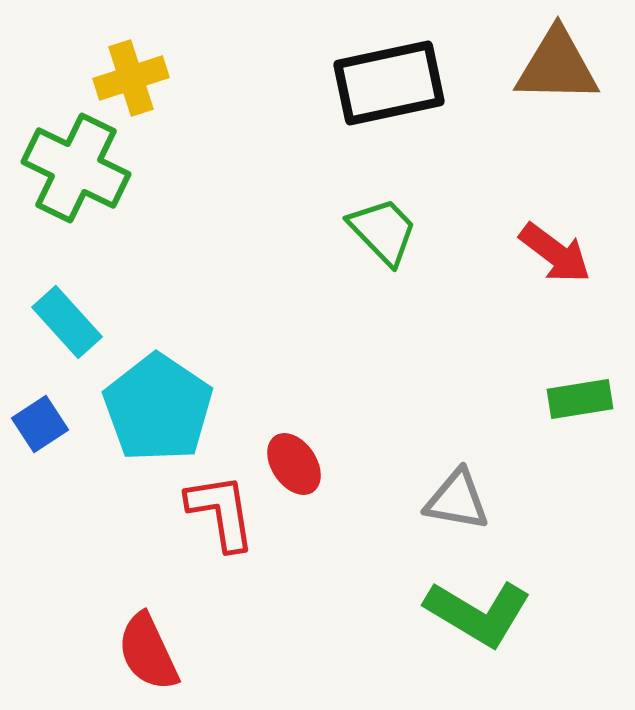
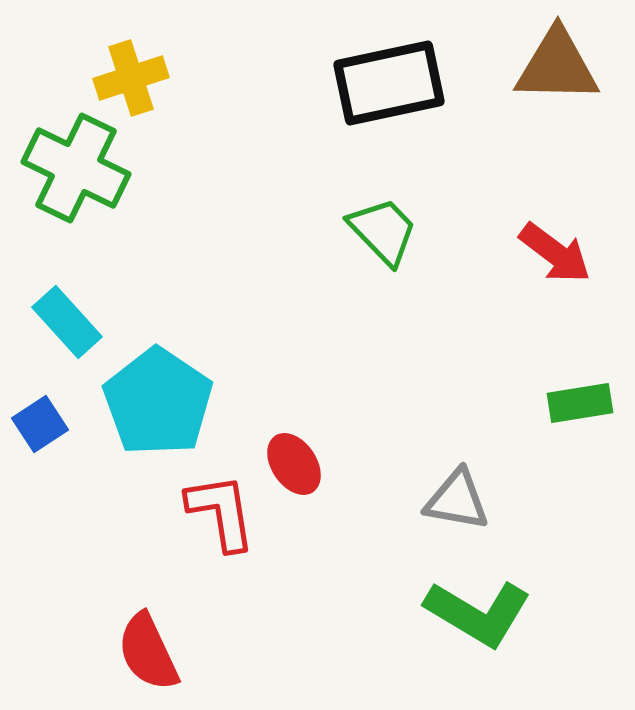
green rectangle: moved 4 px down
cyan pentagon: moved 6 px up
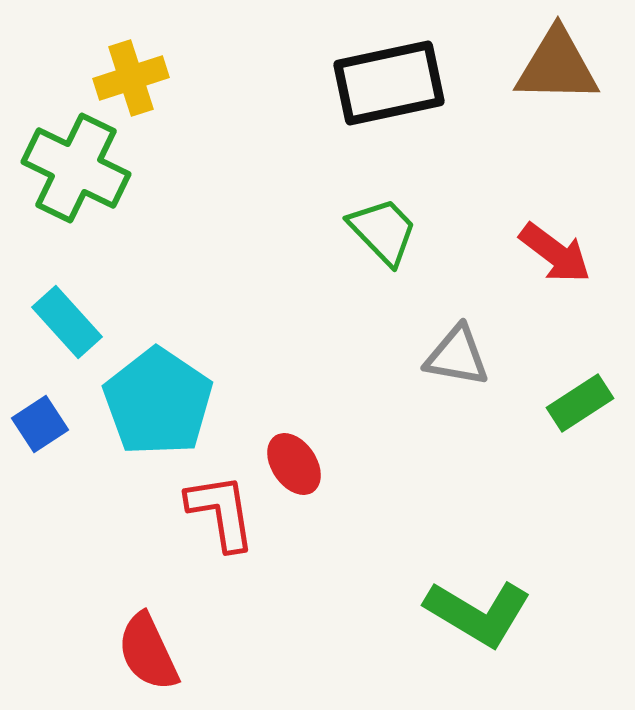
green rectangle: rotated 24 degrees counterclockwise
gray triangle: moved 144 px up
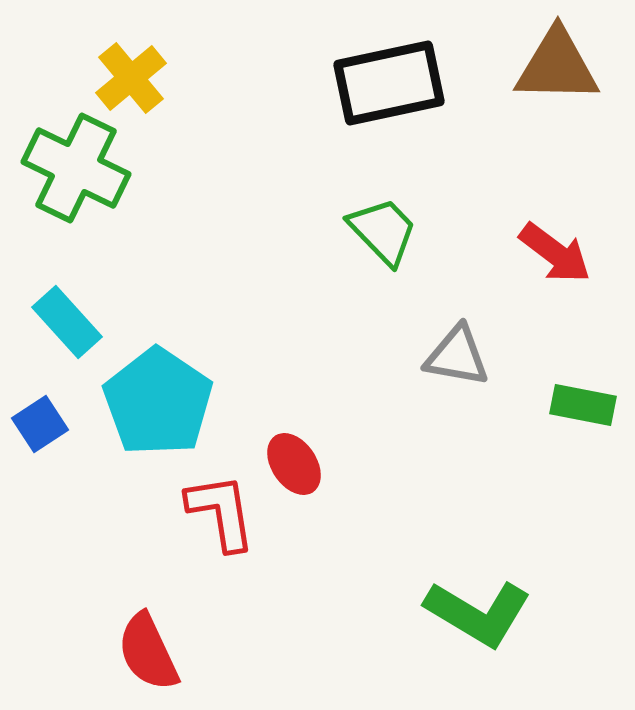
yellow cross: rotated 22 degrees counterclockwise
green rectangle: moved 3 px right, 2 px down; rotated 44 degrees clockwise
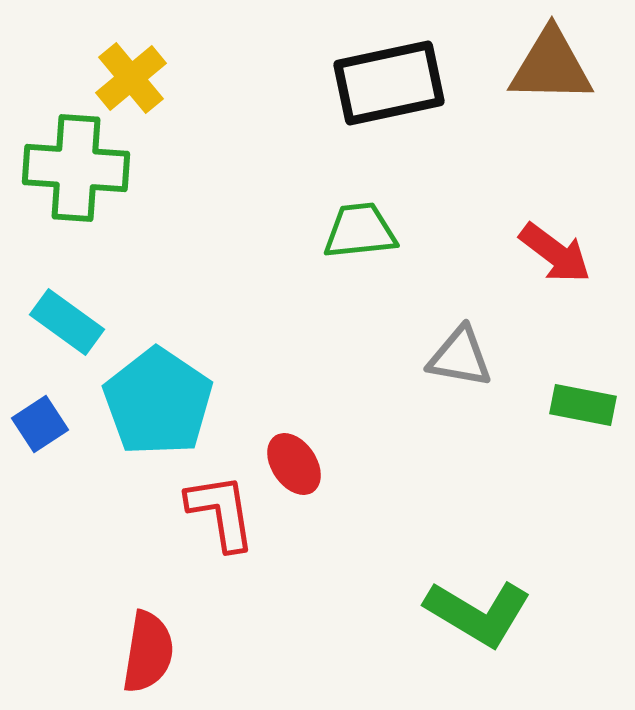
brown triangle: moved 6 px left
green cross: rotated 22 degrees counterclockwise
green trapezoid: moved 23 px left; rotated 52 degrees counterclockwise
cyan rectangle: rotated 12 degrees counterclockwise
gray triangle: moved 3 px right, 1 px down
red semicircle: rotated 146 degrees counterclockwise
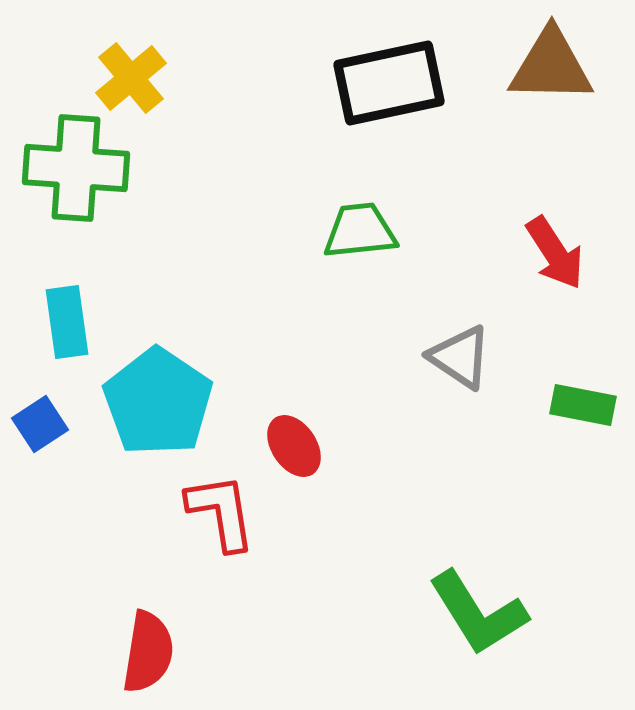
red arrow: rotated 20 degrees clockwise
cyan rectangle: rotated 46 degrees clockwise
gray triangle: rotated 24 degrees clockwise
red ellipse: moved 18 px up
green L-shape: rotated 27 degrees clockwise
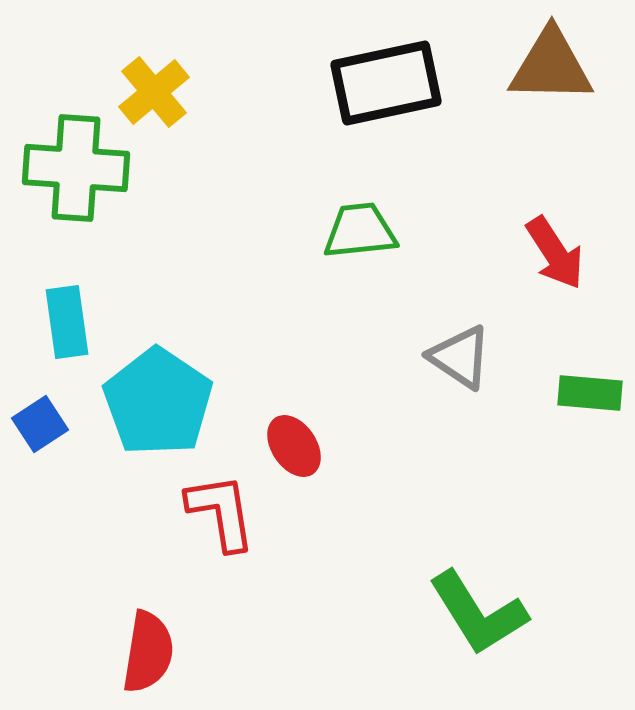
yellow cross: moved 23 px right, 14 px down
black rectangle: moved 3 px left
green rectangle: moved 7 px right, 12 px up; rotated 6 degrees counterclockwise
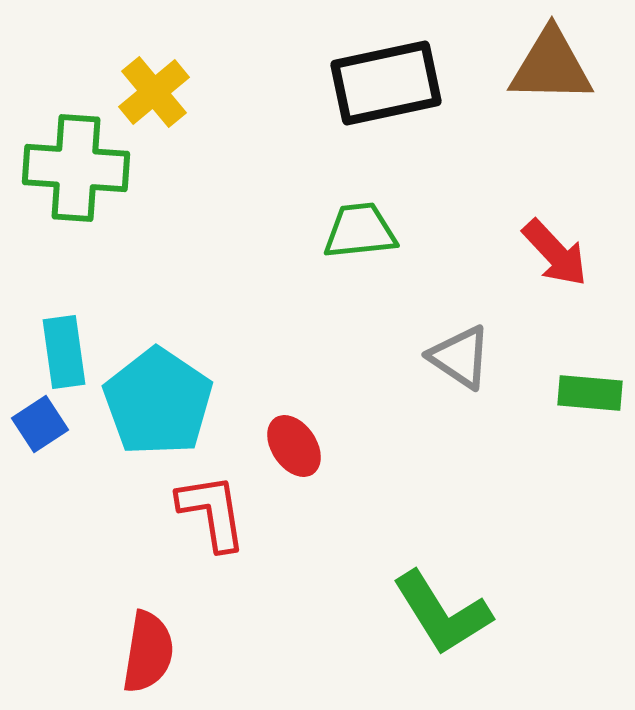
red arrow: rotated 10 degrees counterclockwise
cyan rectangle: moved 3 px left, 30 px down
red L-shape: moved 9 px left
green L-shape: moved 36 px left
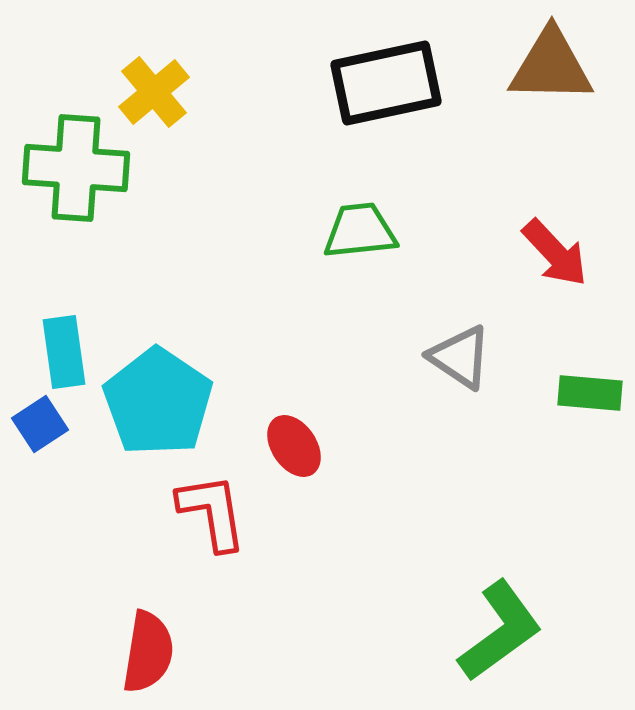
green L-shape: moved 58 px right, 18 px down; rotated 94 degrees counterclockwise
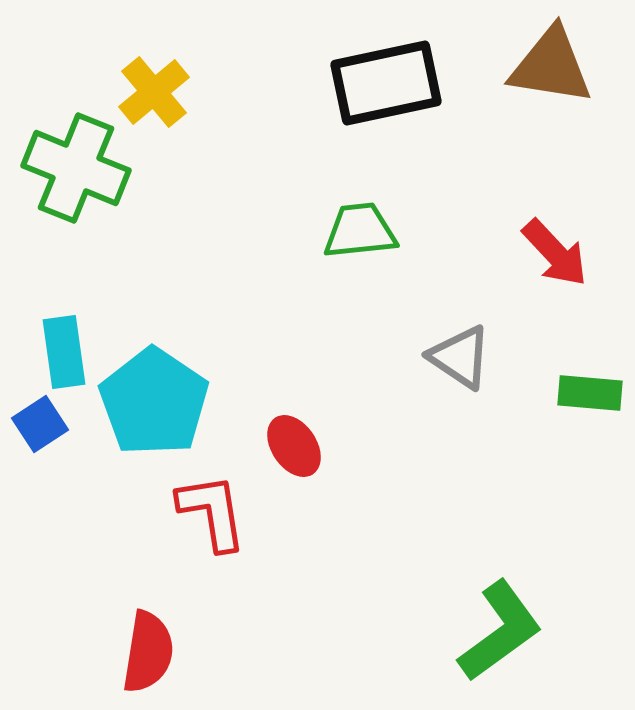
brown triangle: rotated 8 degrees clockwise
green cross: rotated 18 degrees clockwise
cyan pentagon: moved 4 px left
